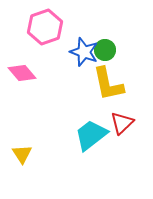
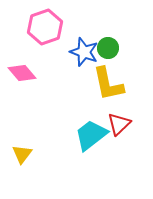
green circle: moved 3 px right, 2 px up
red triangle: moved 3 px left, 1 px down
yellow triangle: rotated 10 degrees clockwise
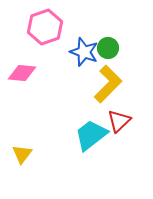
pink diamond: rotated 44 degrees counterclockwise
yellow L-shape: rotated 123 degrees counterclockwise
red triangle: moved 3 px up
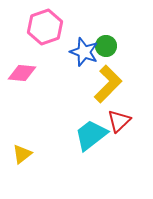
green circle: moved 2 px left, 2 px up
yellow triangle: rotated 15 degrees clockwise
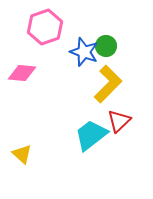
yellow triangle: rotated 40 degrees counterclockwise
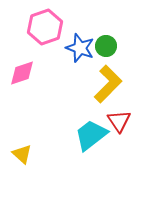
blue star: moved 4 px left, 4 px up
pink diamond: rotated 24 degrees counterclockwise
red triangle: rotated 20 degrees counterclockwise
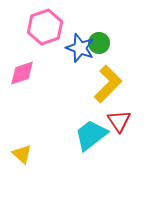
green circle: moved 7 px left, 3 px up
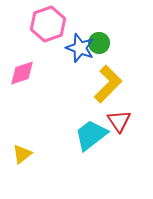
pink hexagon: moved 3 px right, 3 px up
yellow triangle: rotated 40 degrees clockwise
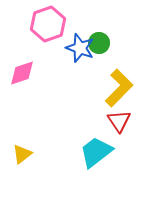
yellow L-shape: moved 11 px right, 4 px down
cyan trapezoid: moved 5 px right, 17 px down
